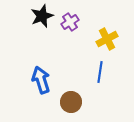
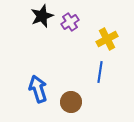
blue arrow: moved 3 px left, 9 px down
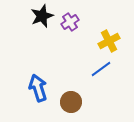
yellow cross: moved 2 px right, 2 px down
blue line: moved 1 px right, 3 px up; rotated 45 degrees clockwise
blue arrow: moved 1 px up
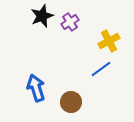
blue arrow: moved 2 px left
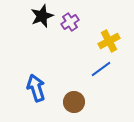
brown circle: moved 3 px right
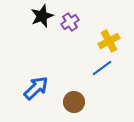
blue line: moved 1 px right, 1 px up
blue arrow: rotated 64 degrees clockwise
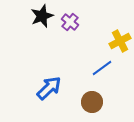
purple cross: rotated 18 degrees counterclockwise
yellow cross: moved 11 px right
blue arrow: moved 13 px right
brown circle: moved 18 px right
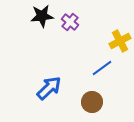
black star: rotated 15 degrees clockwise
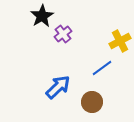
black star: rotated 25 degrees counterclockwise
purple cross: moved 7 px left, 12 px down; rotated 12 degrees clockwise
blue arrow: moved 9 px right, 1 px up
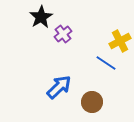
black star: moved 1 px left, 1 px down
blue line: moved 4 px right, 5 px up; rotated 70 degrees clockwise
blue arrow: moved 1 px right
